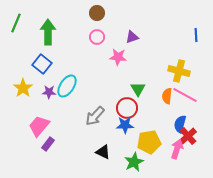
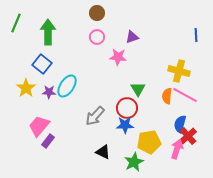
yellow star: moved 3 px right
purple rectangle: moved 3 px up
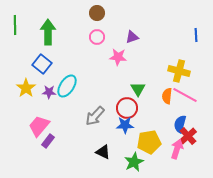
green line: moved 1 px left, 2 px down; rotated 24 degrees counterclockwise
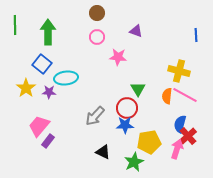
purple triangle: moved 4 px right, 6 px up; rotated 40 degrees clockwise
cyan ellipse: moved 1 px left, 8 px up; rotated 50 degrees clockwise
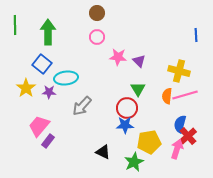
purple triangle: moved 3 px right, 30 px down; rotated 24 degrees clockwise
pink line: rotated 45 degrees counterclockwise
gray arrow: moved 13 px left, 10 px up
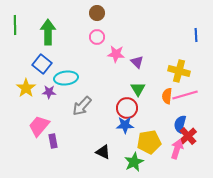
pink star: moved 2 px left, 3 px up
purple triangle: moved 2 px left, 1 px down
purple rectangle: moved 5 px right; rotated 48 degrees counterclockwise
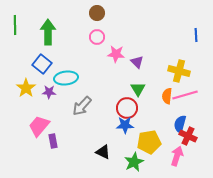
red cross: rotated 24 degrees counterclockwise
pink arrow: moved 7 px down
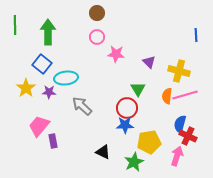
purple triangle: moved 12 px right
gray arrow: rotated 90 degrees clockwise
